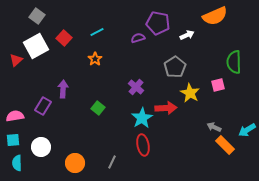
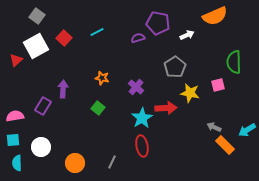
orange star: moved 7 px right, 19 px down; rotated 24 degrees counterclockwise
yellow star: rotated 18 degrees counterclockwise
red ellipse: moved 1 px left, 1 px down
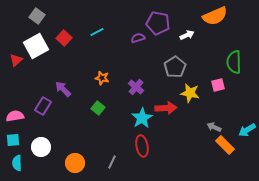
purple arrow: rotated 48 degrees counterclockwise
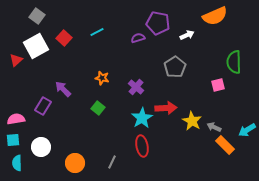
yellow star: moved 2 px right, 28 px down; rotated 18 degrees clockwise
pink semicircle: moved 1 px right, 3 px down
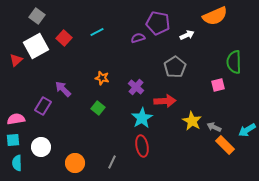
red arrow: moved 1 px left, 7 px up
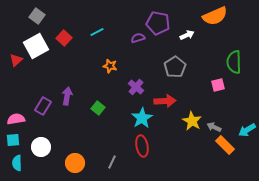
orange star: moved 8 px right, 12 px up
purple arrow: moved 4 px right, 7 px down; rotated 54 degrees clockwise
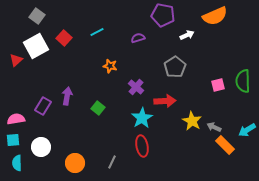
purple pentagon: moved 5 px right, 8 px up
green semicircle: moved 9 px right, 19 px down
